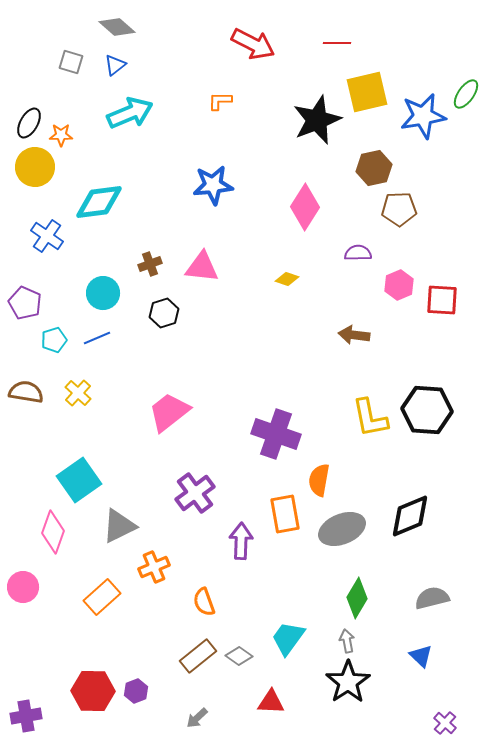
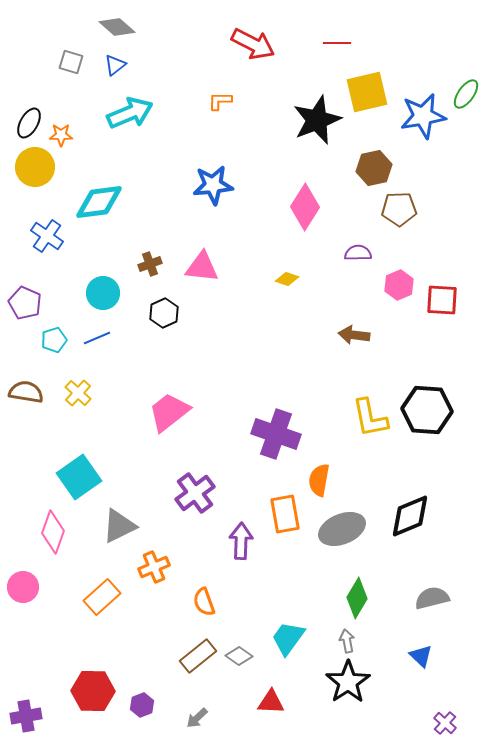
black hexagon at (164, 313): rotated 8 degrees counterclockwise
cyan square at (79, 480): moved 3 px up
purple hexagon at (136, 691): moved 6 px right, 14 px down
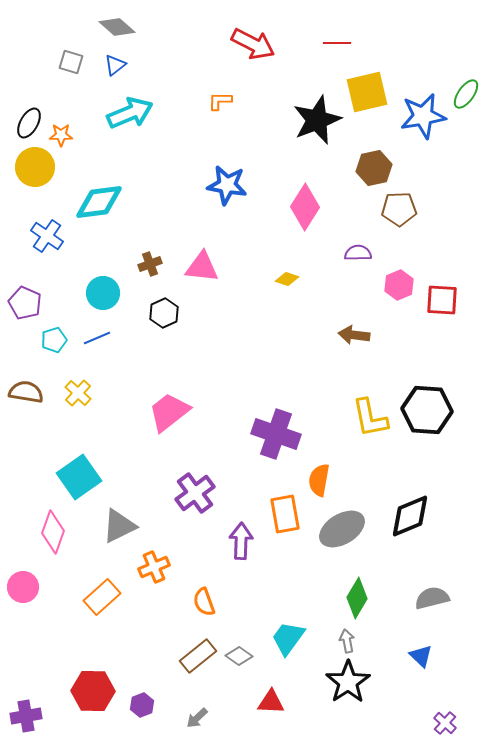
blue star at (213, 185): moved 14 px right; rotated 15 degrees clockwise
gray ellipse at (342, 529): rotated 9 degrees counterclockwise
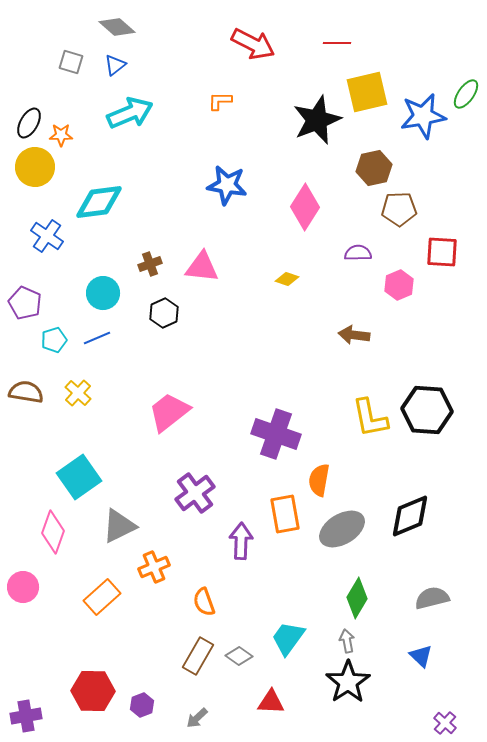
red square at (442, 300): moved 48 px up
brown rectangle at (198, 656): rotated 21 degrees counterclockwise
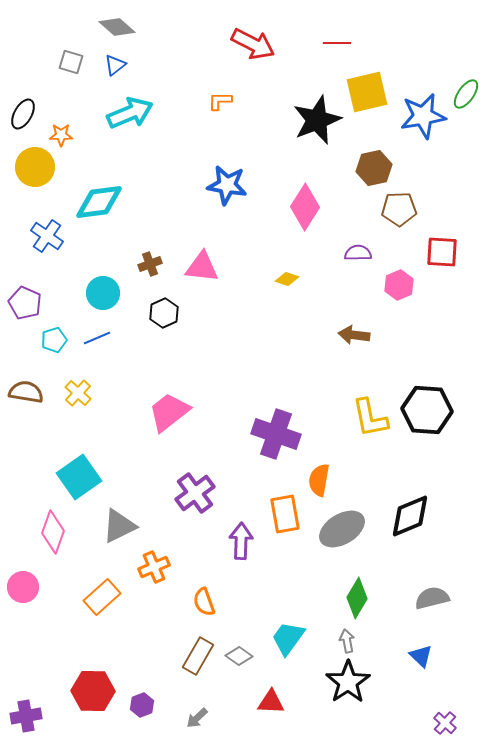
black ellipse at (29, 123): moved 6 px left, 9 px up
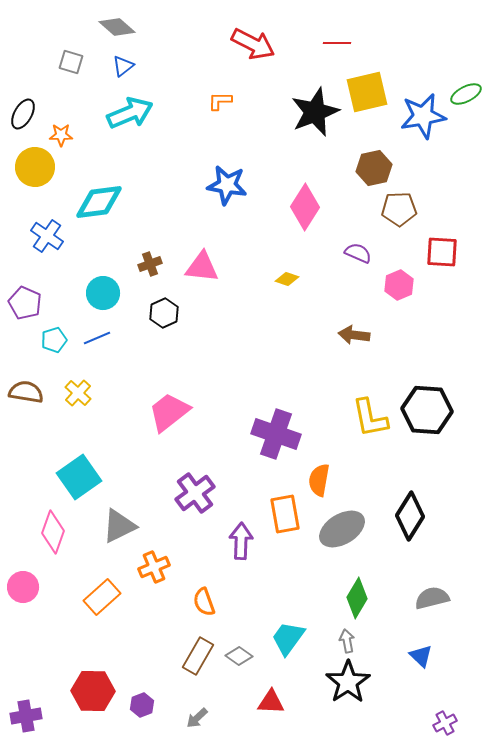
blue triangle at (115, 65): moved 8 px right, 1 px down
green ellipse at (466, 94): rotated 28 degrees clockwise
black star at (317, 120): moved 2 px left, 8 px up
purple semicircle at (358, 253): rotated 24 degrees clockwise
black diamond at (410, 516): rotated 36 degrees counterclockwise
purple cross at (445, 723): rotated 20 degrees clockwise
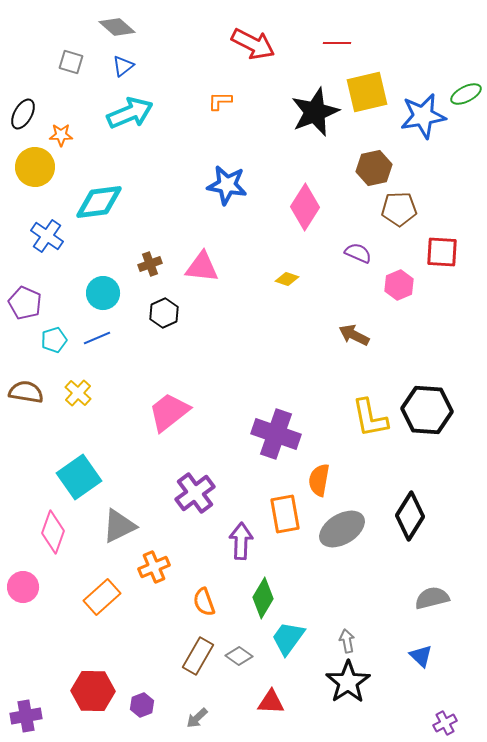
brown arrow at (354, 335): rotated 20 degrees clockwise
green diamond at (357, 598): moved 94 px left
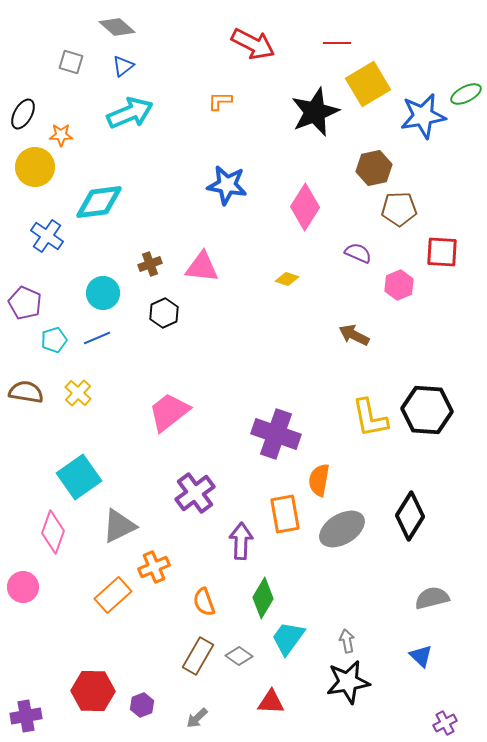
yellow square at (367, 92): moved 1 px right, 8 px up; rotated 18 degrees counterclockwise
orange rectangle at (102, 597): moved 11 px right, 2 px up
black star at (348, 682): rotated 24 degrees clockwise
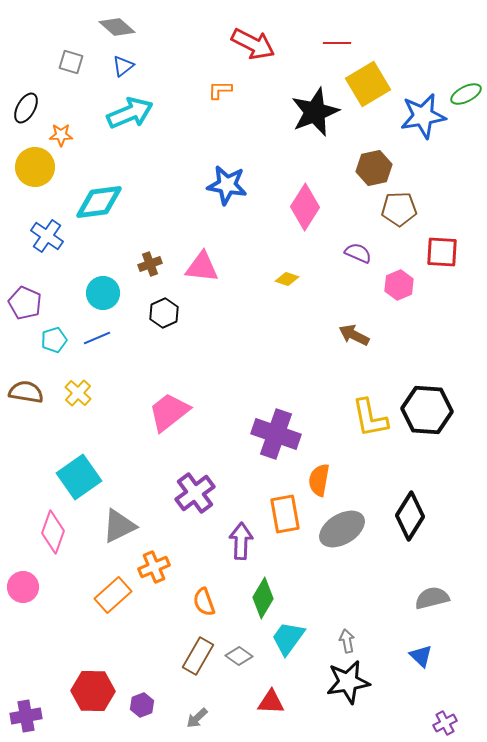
orange L-shape at (220, 101): moved 11 px up
black ellipse at (23, 114): moved 3 px right, 6 px up
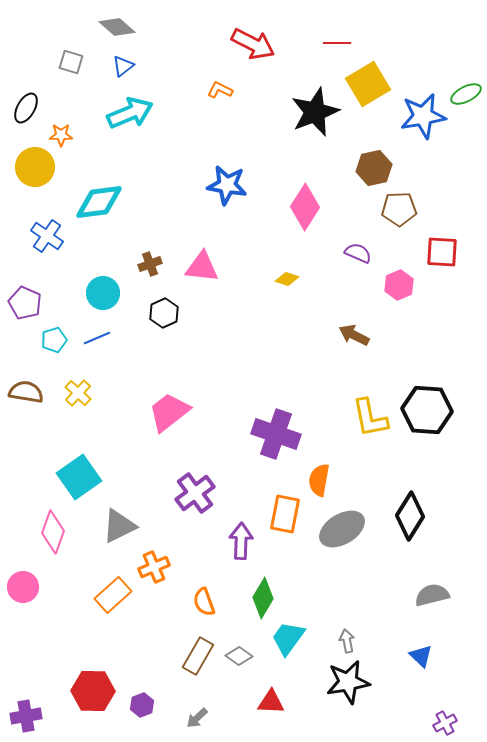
orange L-shape at (220, 90): rotated 25 degrees clockwise
orange rectangle at (285, 514): rotated 21 degrees clockwise
gray semicircle at (432, 598): moved 3 px up
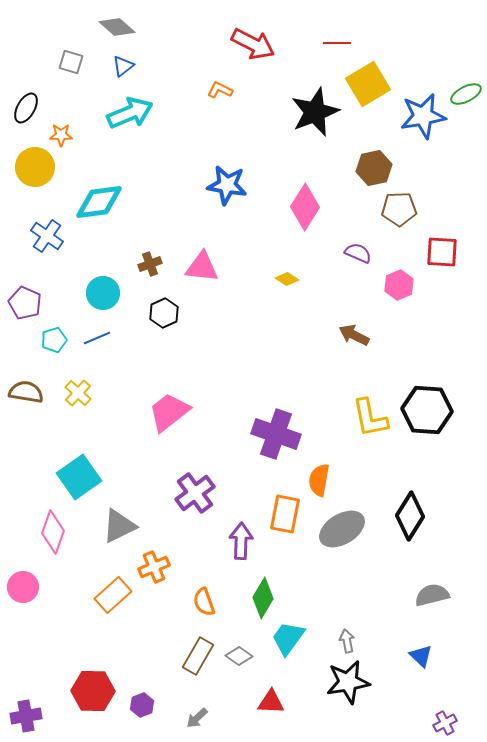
yellow diamond at (287, 279): rotated 15 degrees clockwise
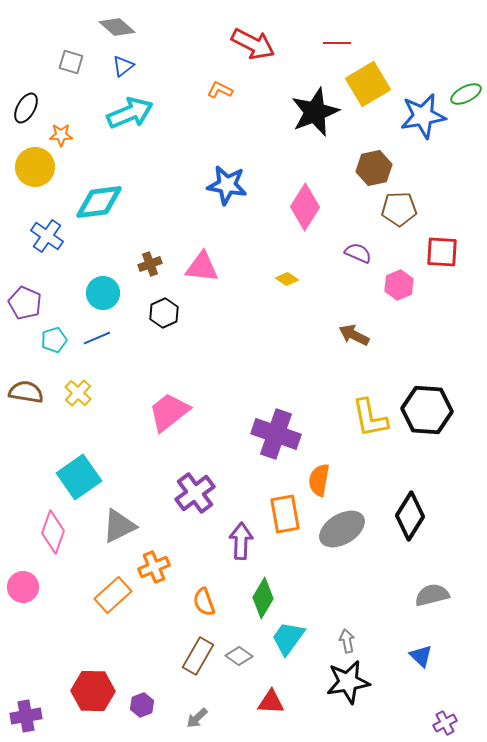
orange rectangle at (285, 514): rotated 21 degrees counterclockwise
